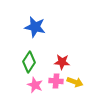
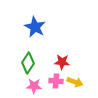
blue star: rotated 15 degrees clockwise
green diamond: moved 1 px left, 1 px down
pink star: moved 1 px left, 1 px down; rotated 21 degrees counterclockwise
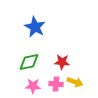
green diamond: moved 1 px right, 1 px up; rotated 45 degrees clockwise
pink cross: moved 3 px down
pink star: moved 1 px left
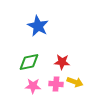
blue star: moved 3 px right, 1 px up
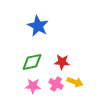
green diamond: moved 3 px right
pink cross: rotated 24 degrees clockwise
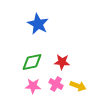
blue star: moved 2 px up
yellow arrow: moved 3 px right, 4 px down
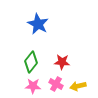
green diamond: moved 1 px left; rotated 40 degrees counterclockwise
yellow arrow: rotated 147 degrees clockwise
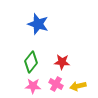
blue star: rotated 10 degrees counterclockwise
